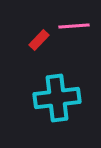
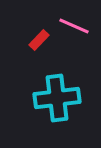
pink line: rotated 28 degrees clockwise
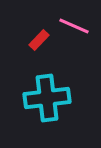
cyan cross: moved 10 px left
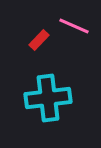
cyan cross: moved 1 px right
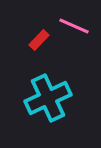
cyan cross: rotated 18 degrees counterclockwise
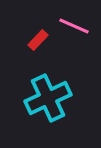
red rectangle: moved 1 px left
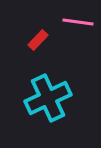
pink line: moved 4 px right, 4 px up; rotated 16 degrees counterclockwise
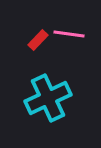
pink line: moved 9 px left, 12 px down
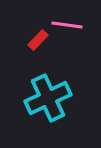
pink line: moved 2 px left, 9 px up
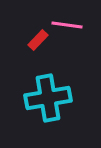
cyan cross: rotated 15 degrees clockwise
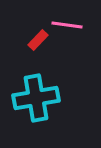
cyan cross: moved 12 px left
